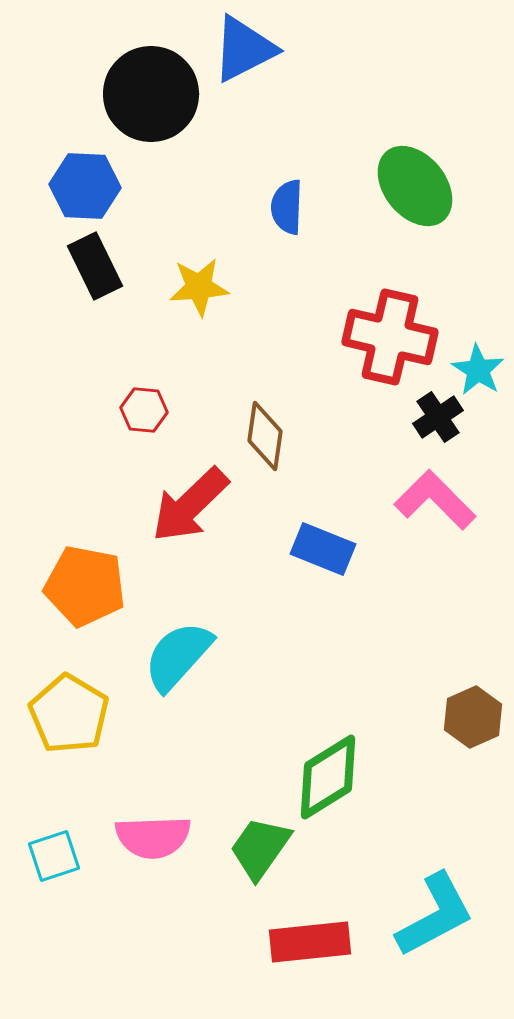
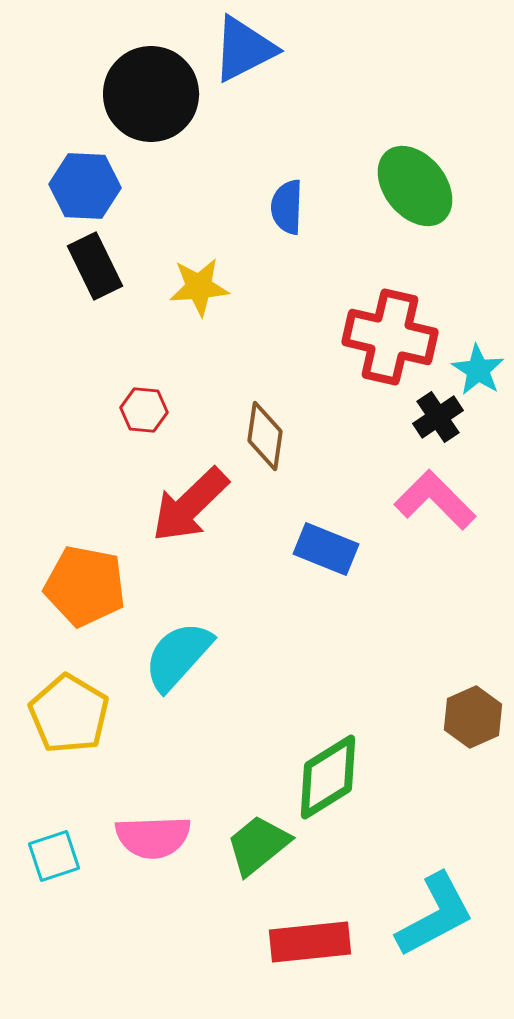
blue rectangle: moved 3 px right
green trapezoid: moved 2 px left, 3 px up; rotated 16 degrees clockwise
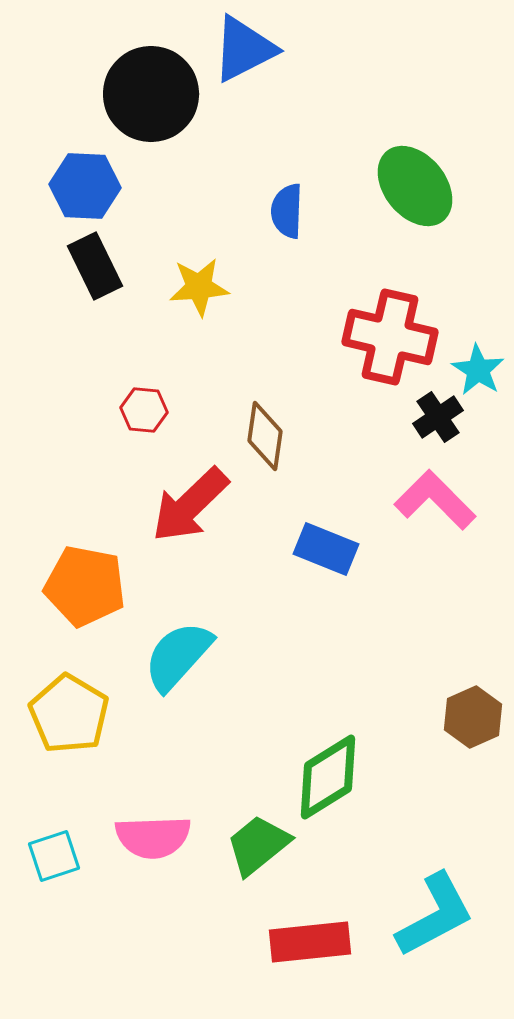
blue semicircle: moved 4 px down
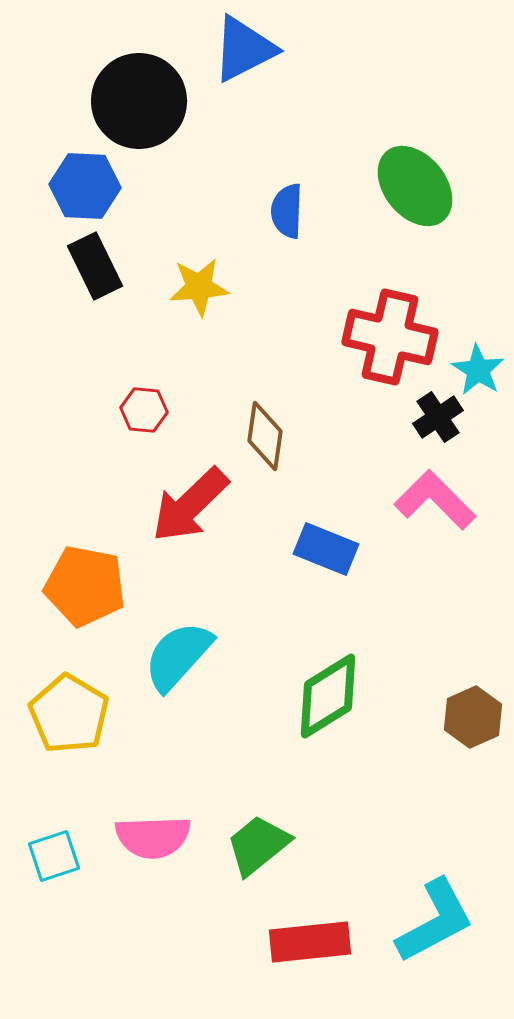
black circle: moved 12 px left, 7 px down
green diamond: moved 81 px up
cyan L-shape: moved 6 px down
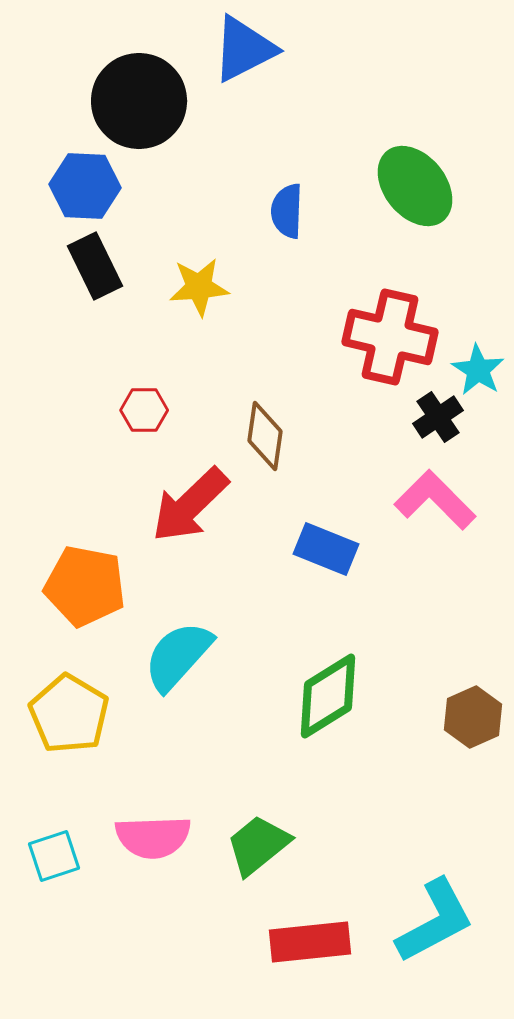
red hexagon: rotated 6 degrees counterclockwise
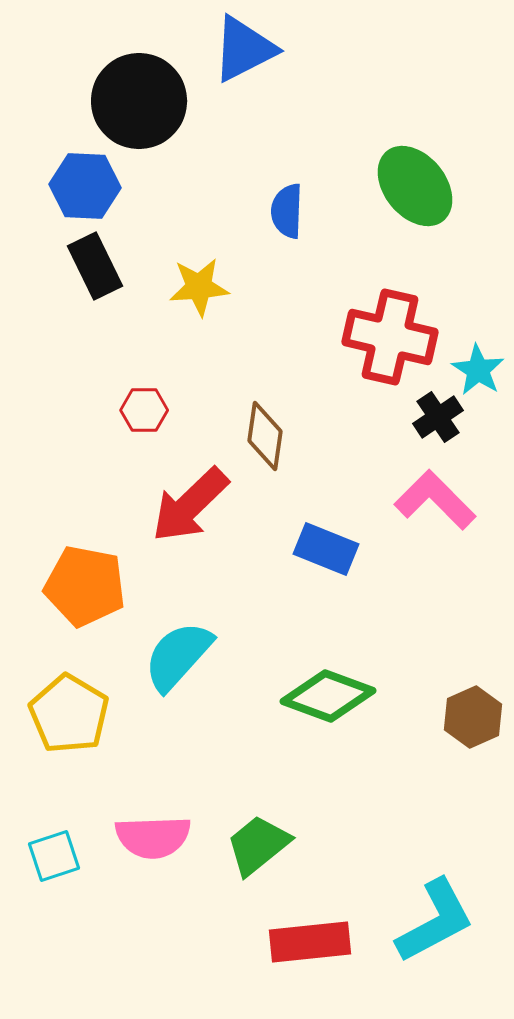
green diamond: rotated 52 degrees clockwise
